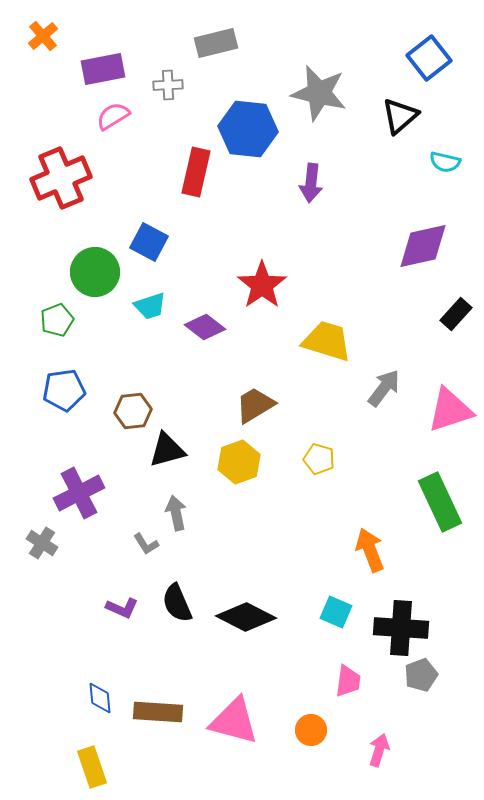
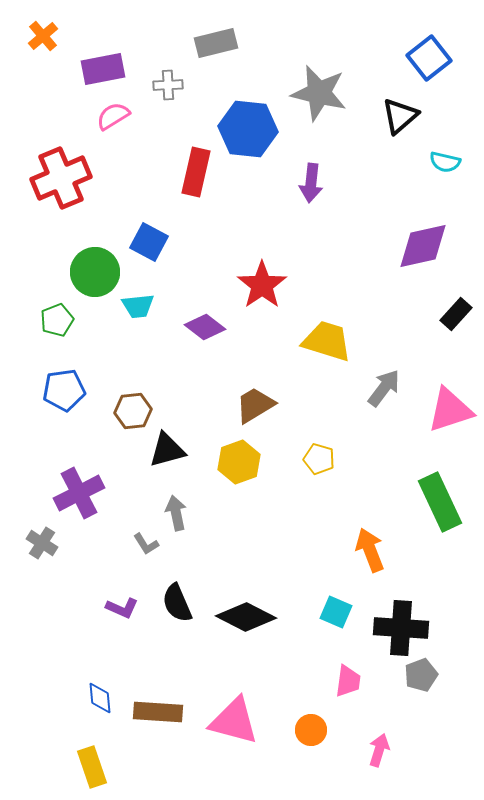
cyan trapezoid at (150, 306): moved 12 px left; rotated 12 degrees clockwise
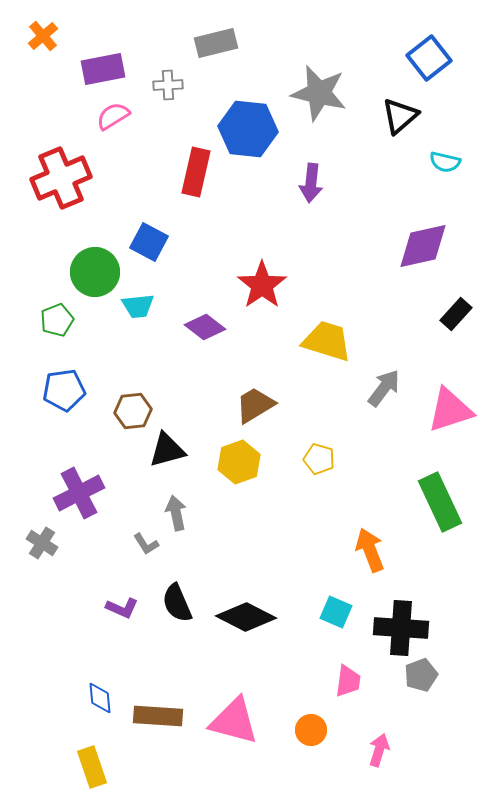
brown rectangle at (158, 712): moved 4 px down
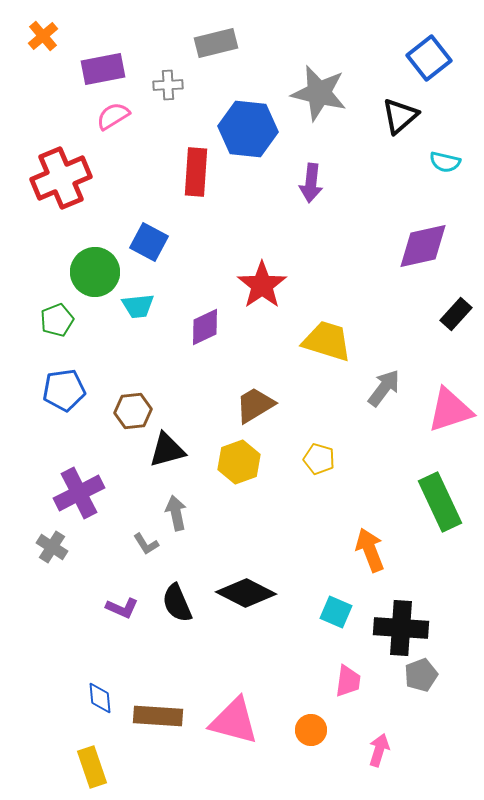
red rectangle at (196, 172): rotated 9 degrees counterclockwise
purple diamond at (205, 327): rotated 63 degrees counterclockwise
gray cross at (42, 543): moved 10 px right, 4 px down
black diamond at (246, 617): moved 24 px up
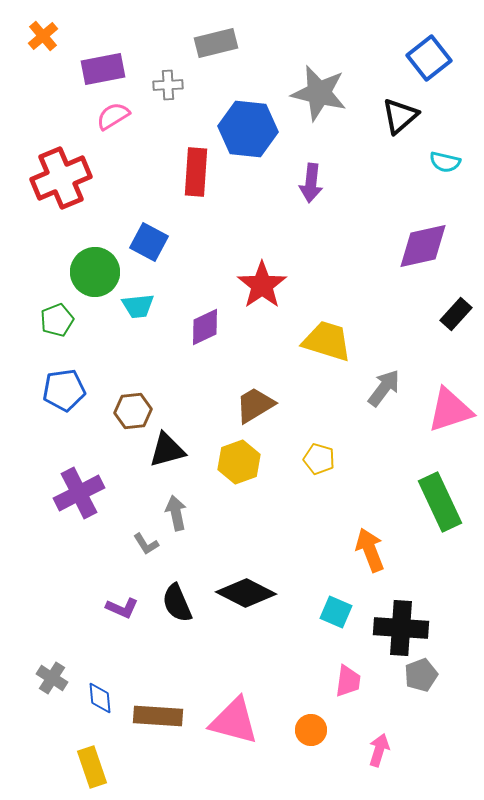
gray cross at (52, 547): moved 131 px down
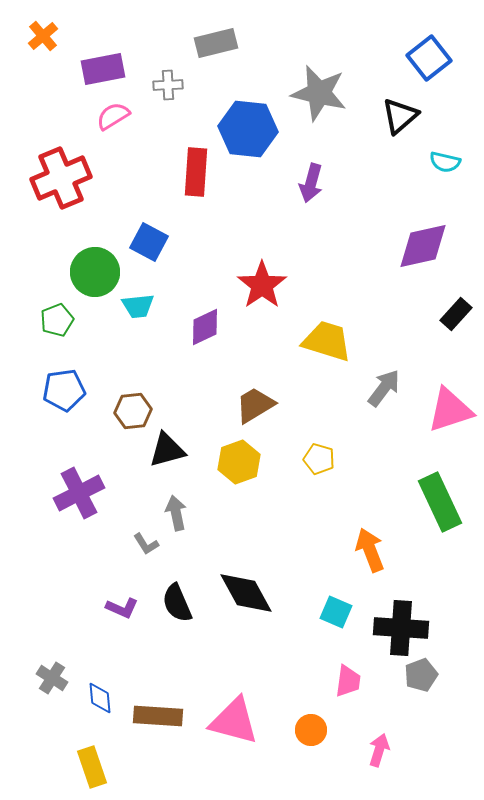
purple arrow at (311, 183): rotated 9 degrees clockwise
black diamond at (246, 593): rotated 34 degrees clockwise
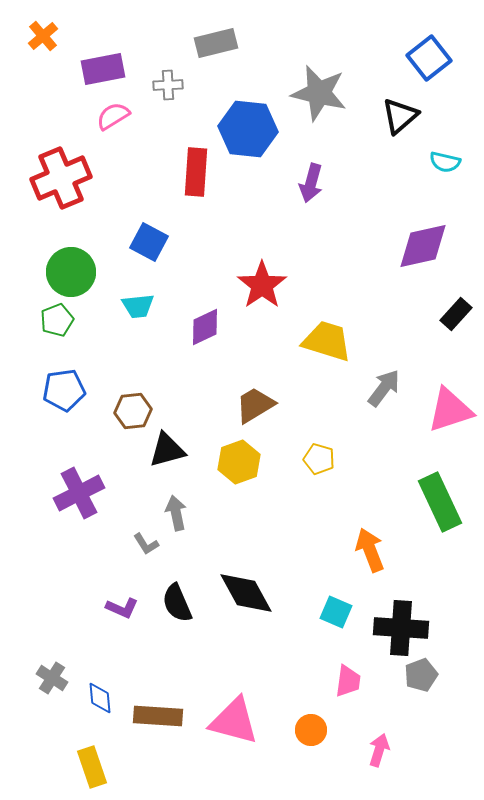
green circle at (95, 272): moved 24 px left
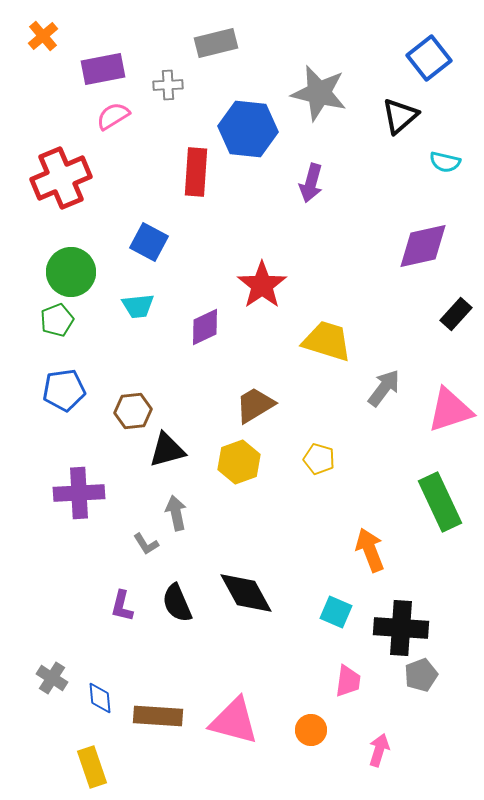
purple cross at (79, 493): rotated 24 degrees clockwise
purple L-shape at (122, 608): moved 2 px up; rotated 80 degrees clockwise
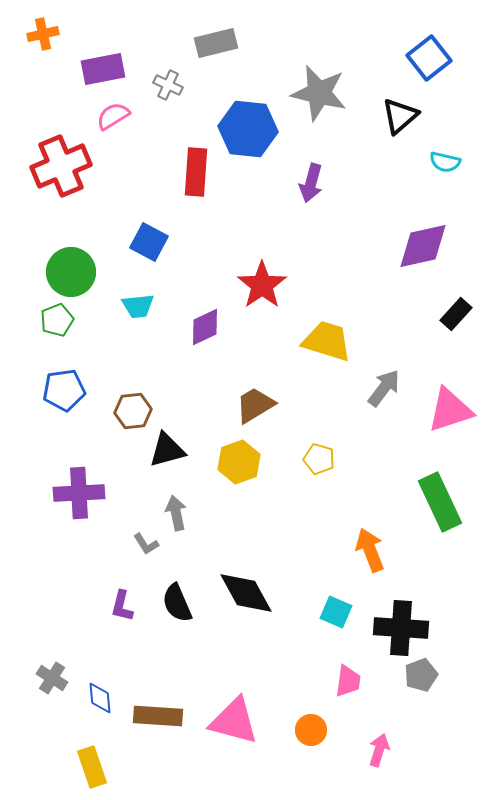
orange cross at (43, 36): moved 2 px up; rotated 28 degrees clockwise
gray cross at (168, 85): rotated 28 degrees clockwise
red cross at (61, 178): moved 12 px up
